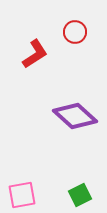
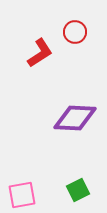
red L-shape: moved 5 px right, 1 px up
purple diamond: moved 2 px down; rotated 39 degrees counterclockwise
green square: moved 2 px left, 5 px up
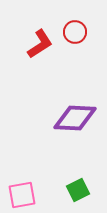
red L-shape: moved 9 px up
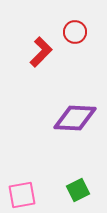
red L-shape: moved 1 px right, 8 px down; rotated 12 degrees counterclockwise
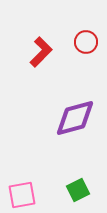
red circle: moved 11 px right, 10 px down
purple diamond: rotated 18 degrees counterclockwise
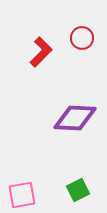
red circle: moved 4 px left, 4 px up
purple diamond: rotated 18 degrees clockwise
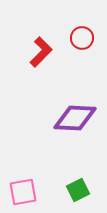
pink square: moved 1 px right, 3 px up
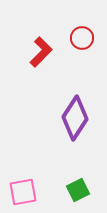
purple diamond: rotated 60 degrees counterclockwise
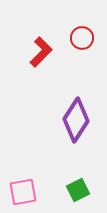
purple diamond: moved 1 px right, 2 px down
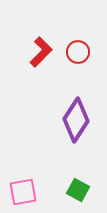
red circle: moved 4 px left, 14 px down
green square: rotated 35 degrees counterclockwise
